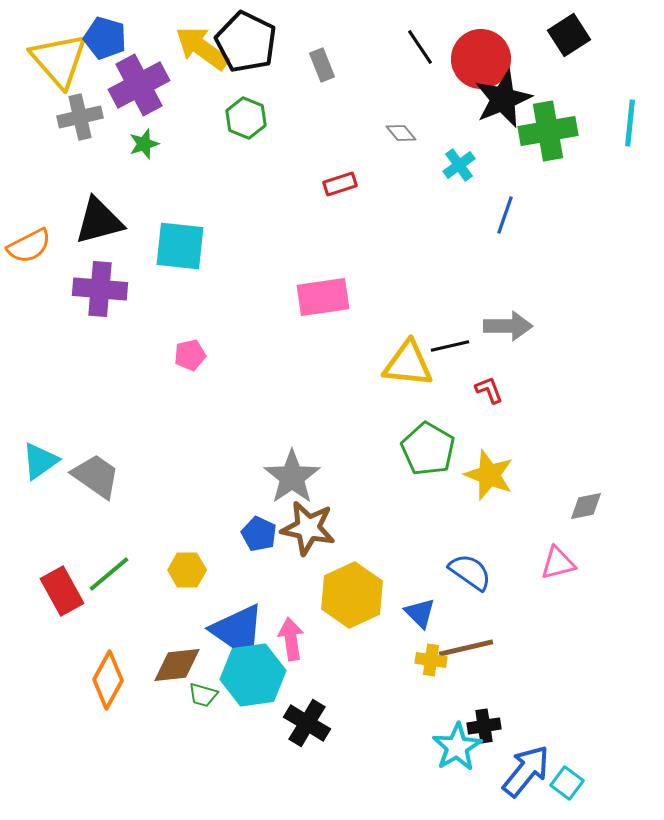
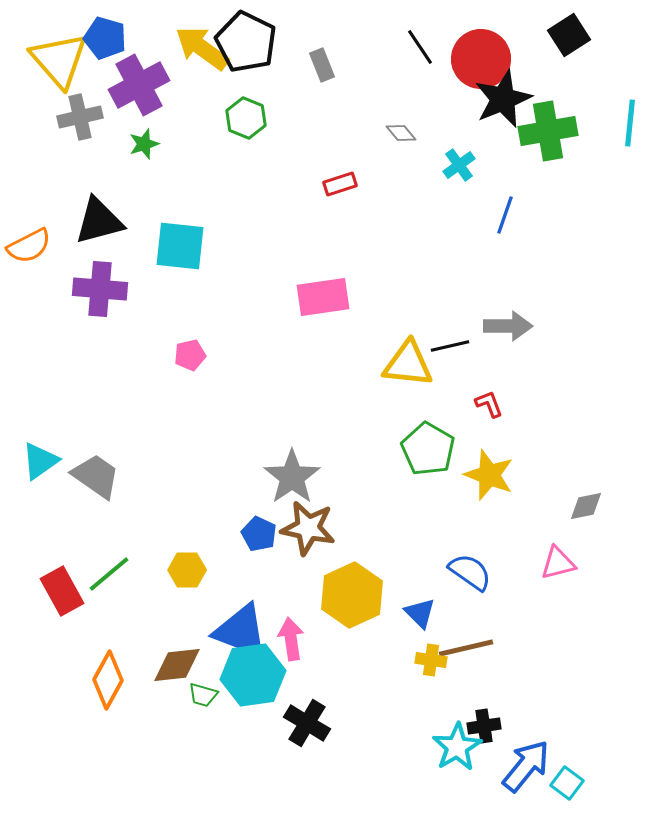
red L-shape at (489, 390): moved 14 px down
blue triangle at (238, 631): moved 3 px right; rotated 14 degrees counterclockwise
blue arrow at (526, 771): moved 5 px up
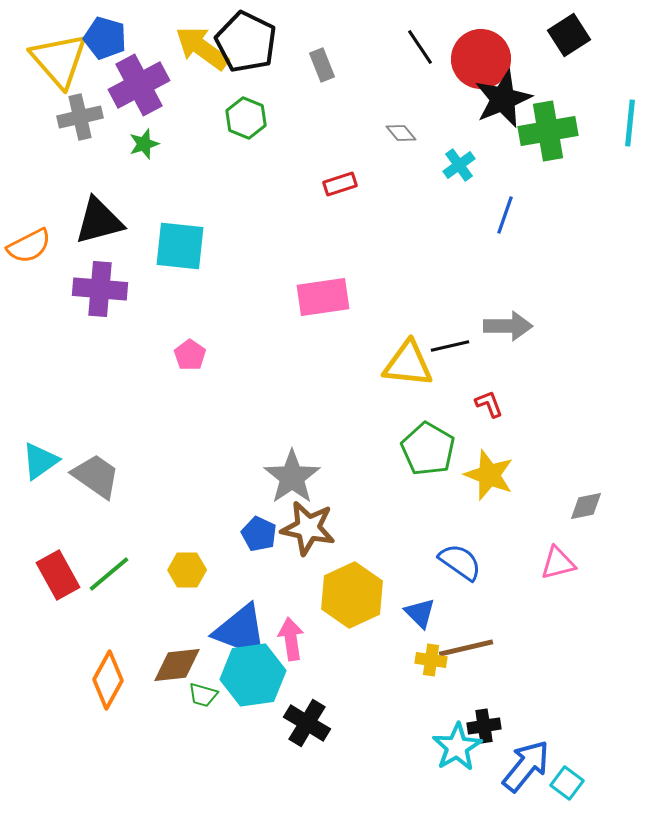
pink pentagon at (190, 355): rotated 24 degrees counterclockwise
blue semicircle at (470, 572): moved 10 px left, 10 px up
red rectangle at (62, 591): moved 4 px left, 16 px up
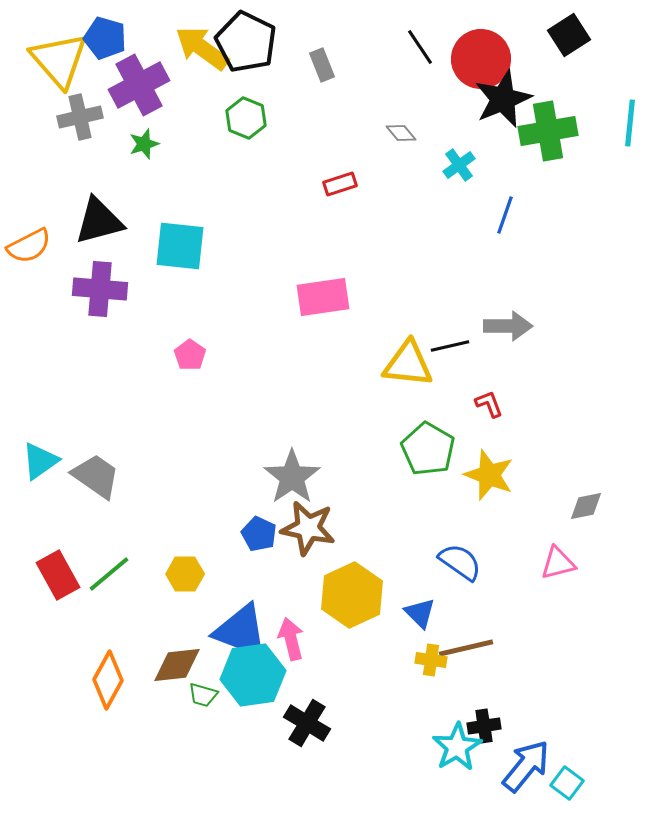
yellow hexagon at (187, 570): moved 2 px left, 4 px down
pink arrow at (291, 639): rotated 6 degrees counterclockwise
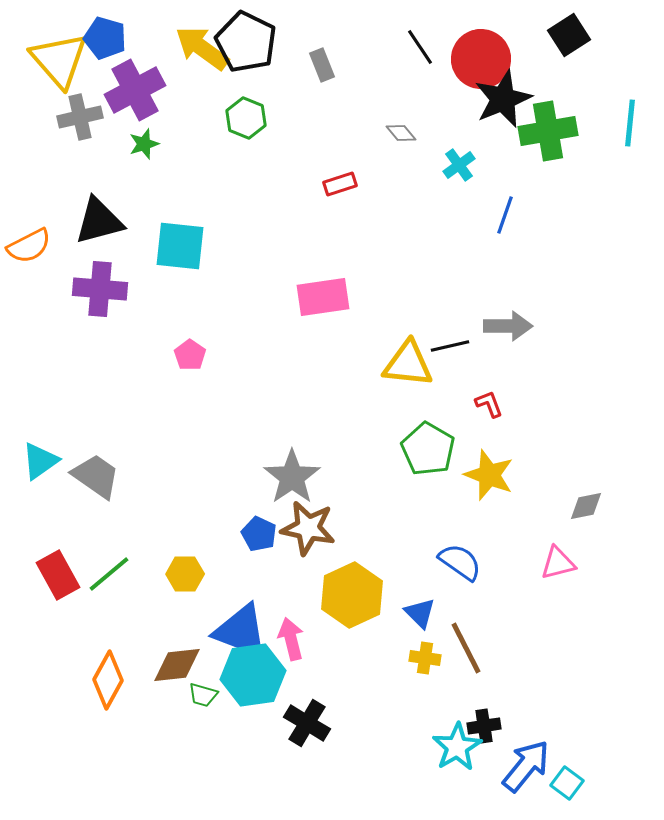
purple cross at (139, 85): moved 4 px left, 5 px down
brown line at (466, 648): rotated 76 degrees clockwise
yellow cross at (431, 660): moved 6 px left, 2 px up
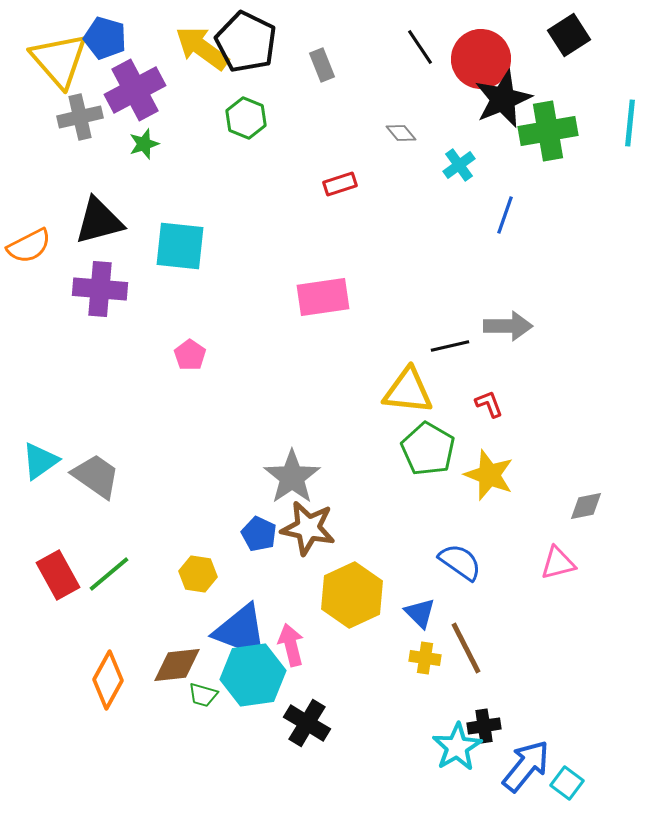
yellow triangle at (408, 364): moved 27 px down
yellow hexagon at (185, 574): moved 13 px right; rotated 9 degrees clockwise
pink arrow at (291, 639): moved 6 px down
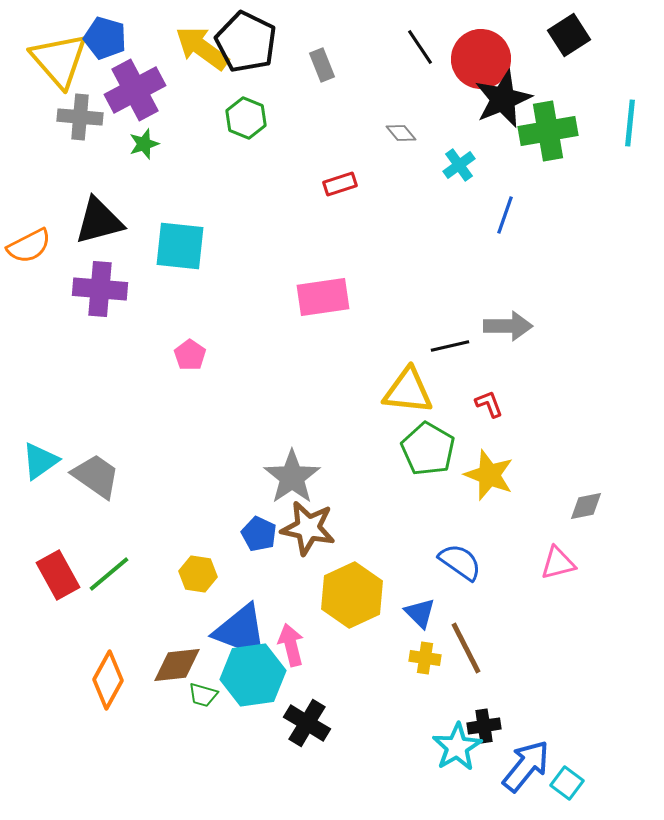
gray cross at (80, 117): rotated 18 degrees clockwise
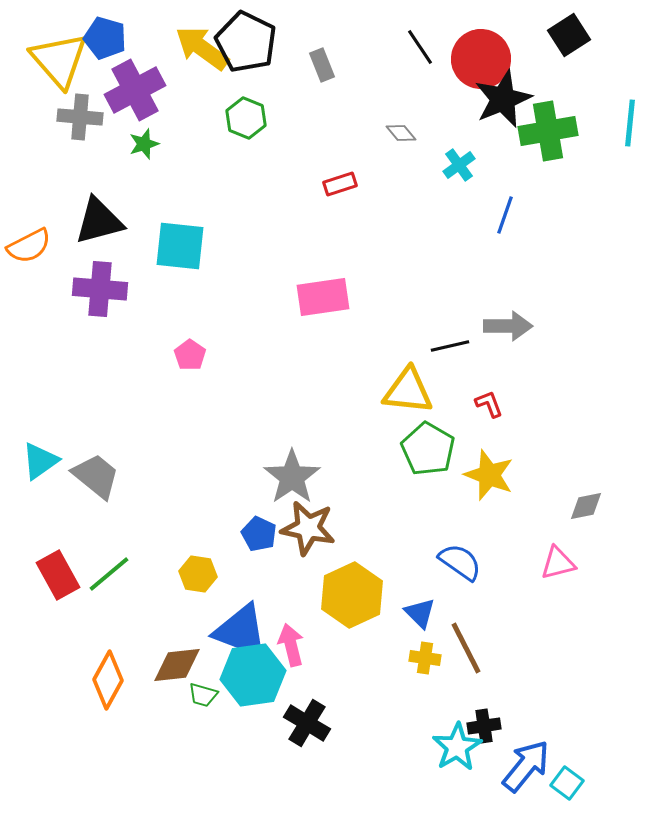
gray trapezoid at (96, 476): rotated 4 degrees clockwise
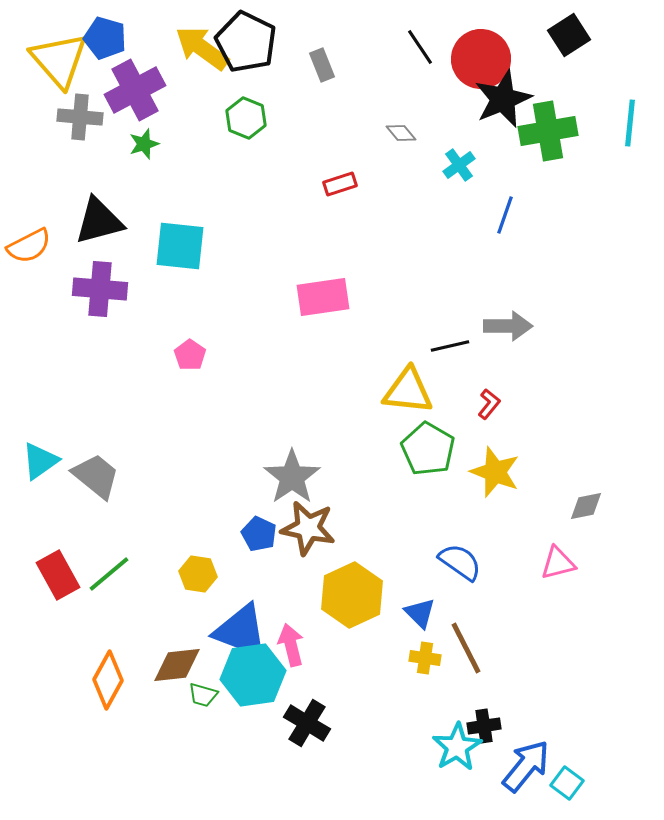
red L-shape at (489, 404): rotated 60 degrees clockwise
yellow star at (489, 475): moved 6 px right, 3 px up
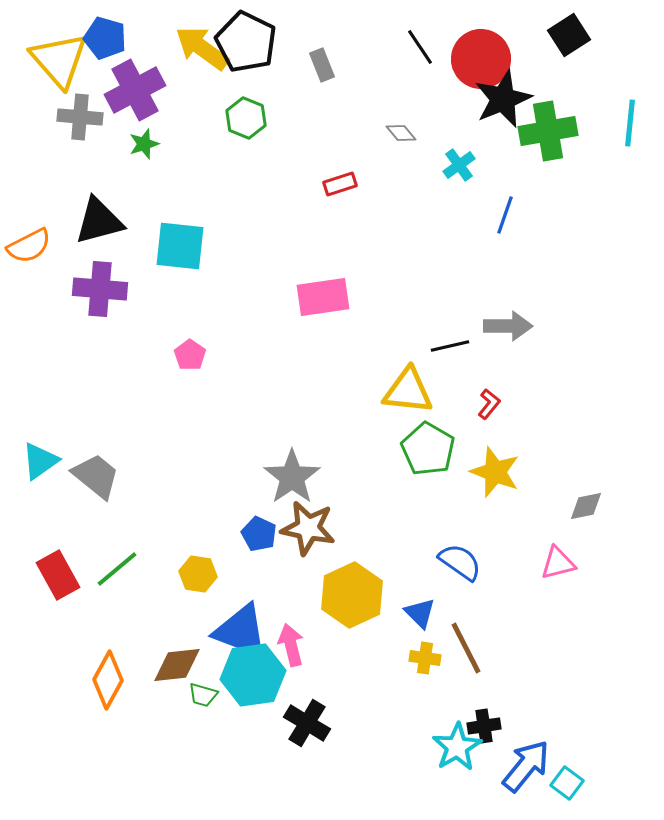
green line at (109, 574): moved 8 px right, 5 px up
